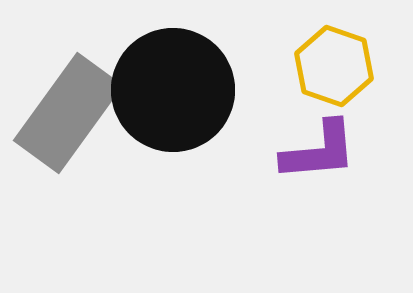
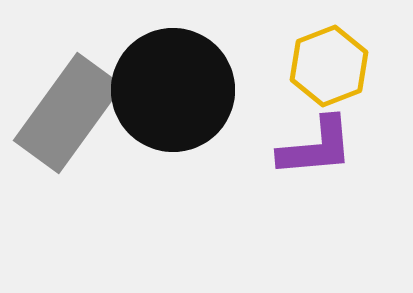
yellow hexagon: moved 5 px left; rotated 20 degrees clockwise
purple L-shape: moved 3 px left, 4 px up
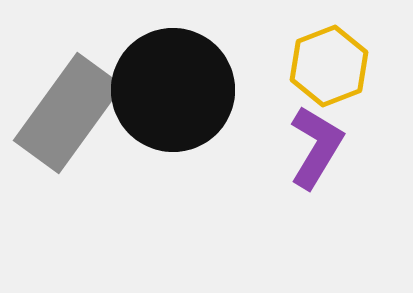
purple L-shape: rotated 54 degrees counterclockwise
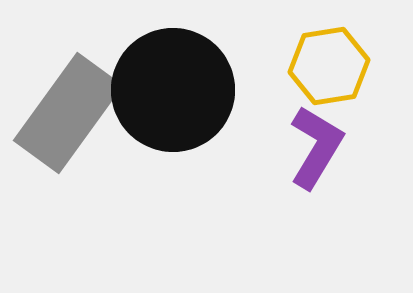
yellow hexagon: rotated 12 degrees clockwise
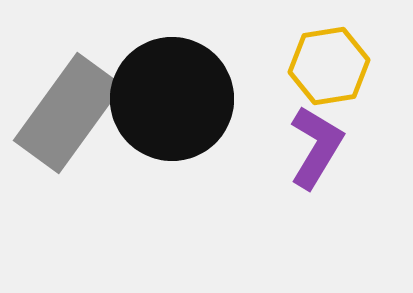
black circle: moved 1 px left, 9 px down
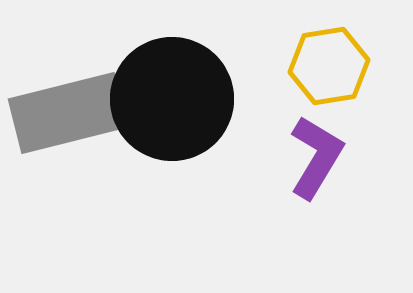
gray rectangle: rotated 40 degrees clockwise
purple L-shape: moved 10 px down
